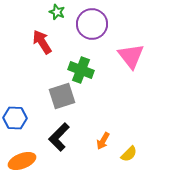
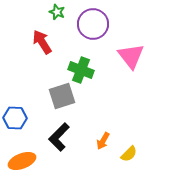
purple circle: moved 1 px right
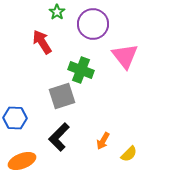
green star: rotated 14 degrees clockwise
pink triangle: moved 6 px left
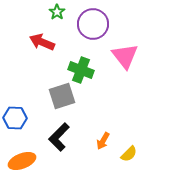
red arrow: rotated 35 degrees counterclockwise
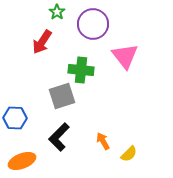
red arrow: rotated 80 degrees counterclockwise
green cross: rotated 15 degrees counterclockwise
orange arrow: rotated 120 degrees clockwise
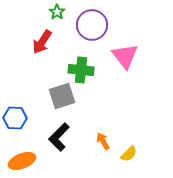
purple circle: moved 1 px left, 1 px down
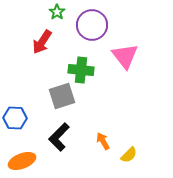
yellow semicircle: moved 1 px down
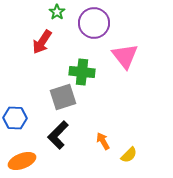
purple circle: moved 2 px right, 2 px up
green cross: moved 1 px right, 2 px down
gray square: moved 1 px right, 1 px down
black L-shape: moved 1 px left, 2 px up
